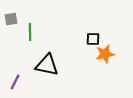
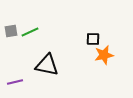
gray square: moved 12 px down
green line: rotated 66 degrees clockwise
orange star: moved 1 px left, 1 px down
purple line: rotated 49 degrees clockwise
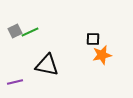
gray square: moved 4 px right; rotated 16 degrees counterclockwise
orange star: moved 2 px left
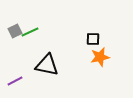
orange star: moved 2 px left, 2 px down
purple line: moved 1 px up; rotated 14 degrees counterclockwise
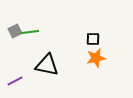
green line: rotated 18 degrees clockwise
orange star: moved 4 px left, 1 px down
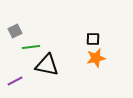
green line: moved 1 px right, 15 px down
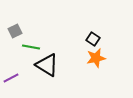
black square: rotated 32 degrees clockwise
green line: rotated 18 degrees clockwise
black triangle: rotated 20 degrees clockwise
purple line: moved 4 px left, 3 px up
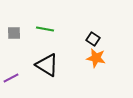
gray square: moved 1 px left, 2 px down; rotated 24 degrees clockwise
green line: moved 14 px right, 18 px up
orange star: rotated 24 degrees clockwise
